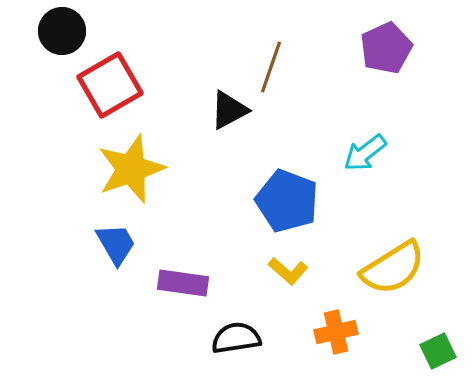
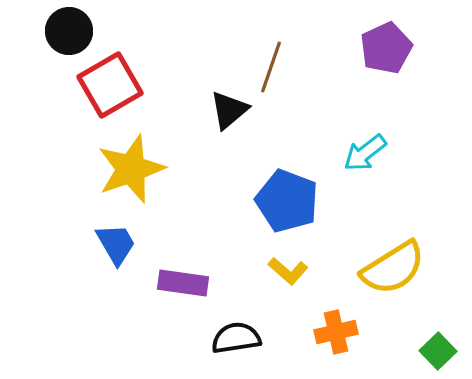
black circle: moved 7 px right
black triangle: rotated 12 degrees counterclockwise
green square: rotated 18 degrees counterclockwise
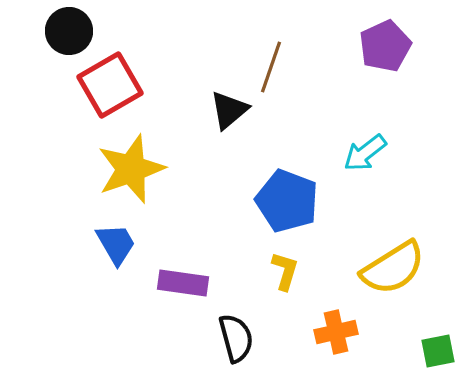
purple pentagon: moved 1 px left, 2 px up
yellow L-shape: moved 3 px left; rotated 114 degrees counterclockwise
black semicircle: rotated 84 degrees clockwise
green square: rotated 33 degrees clockwise
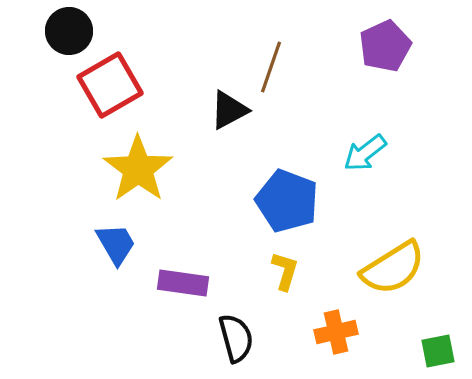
black triangle: rotated 12 degrees clockwise
yellow star: moved 7 px right; rotated 16 degrees counterclockwise
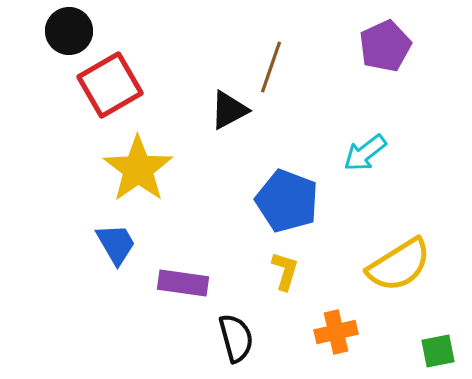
yellow semicircle: moved 6 px right, 3 px up
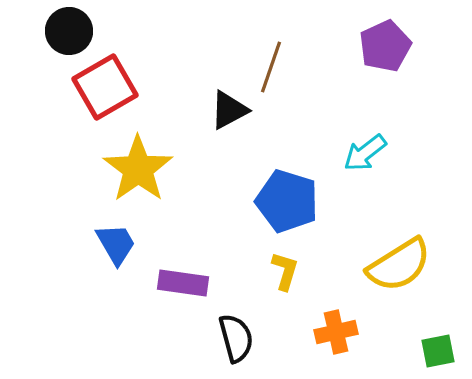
red square: moved 5 px left, 2 px down
blue pentagon: rotated 4 degrees counterclockwise
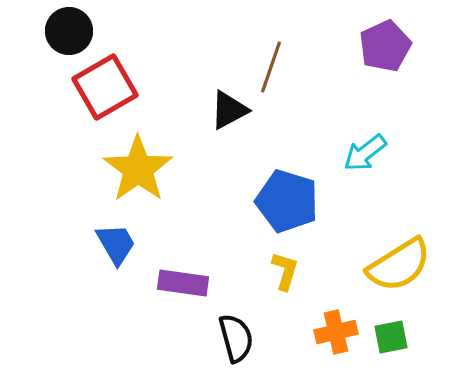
green square: moved 47 px left, 14 px up
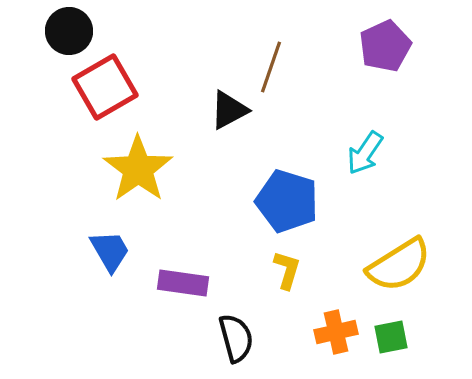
cyan arrow: rotated 18 degrees counterclockwise
blue trapezoid: moved 6 px left, 7 px down
yellow L-shape: moved 2 px right, 1 px up
